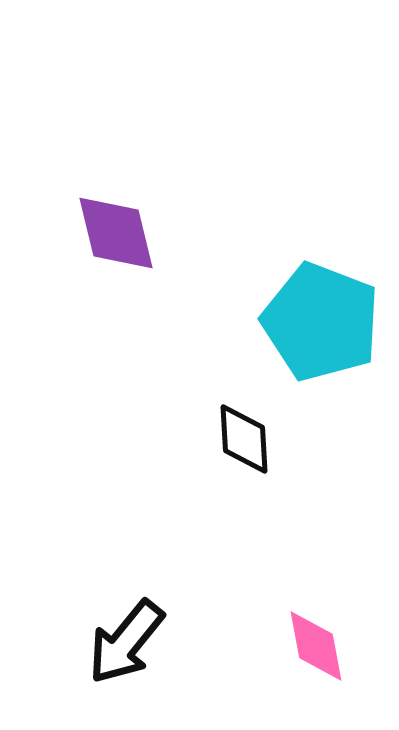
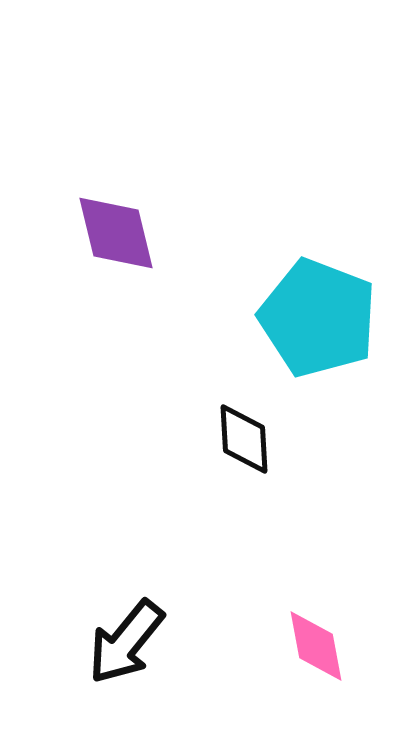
cyan pentagon: moved 3 px left, 4 px up
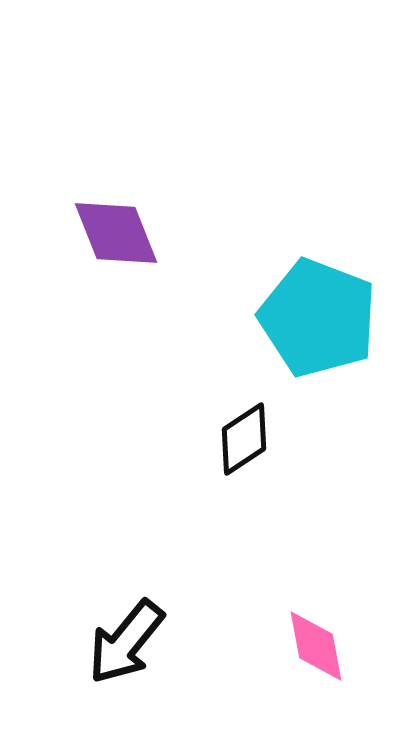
purple diamond: rotated 8 degrees counterclockwise
black diamond: rotated 60 degrees clockwise
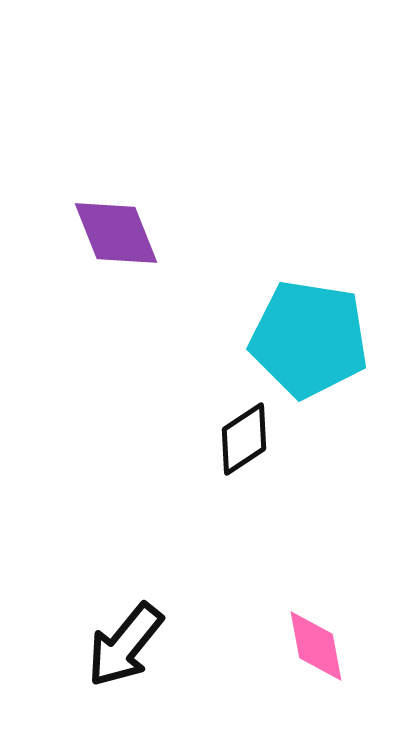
cyan pentagon: moved 9 px left, 21 px down; rotated 12 degrees counterclockwise
black arrow: moved 1 px left, 3 px down
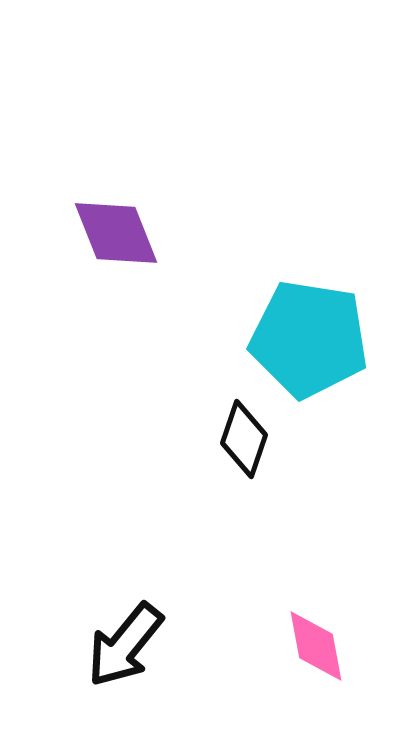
black diamond: rotated 38 degrees counterclockwise
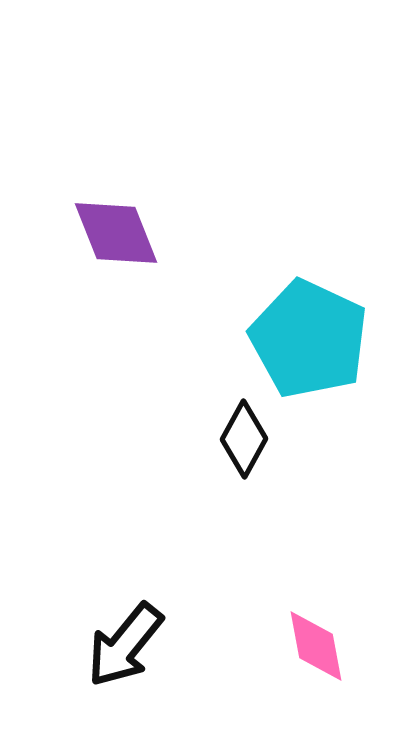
cyan pentagon: rotated 16 degrees clockwise
black diamond: rotated 10 degrees clockwise
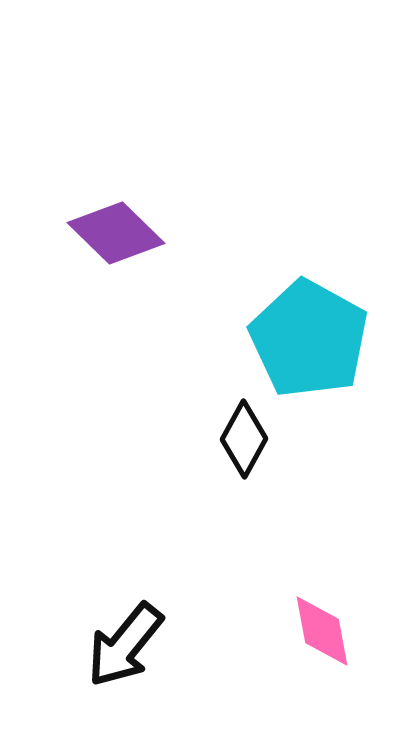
purple diamond: rotated 24 degrees counterclockwise
cyan pentagon: rotated 4 degrees clockwise
pink diamond: moved 6 px right, 15 px up
